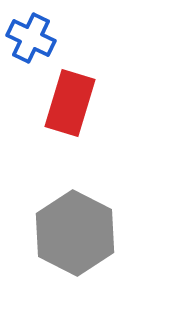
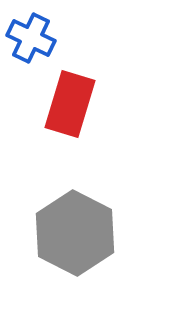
red rectangle: moved 1 px down
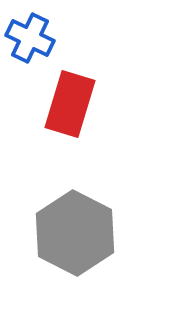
blue cross: moved 1 px left
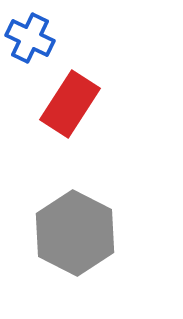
red rectangle: rotated 16 degrees clockwise
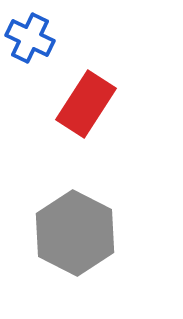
red rectangle: moved 16 px right
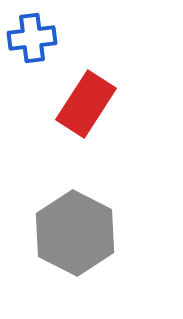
blue cross: moved 2 px right; rotated 33 degrees counterclockwise
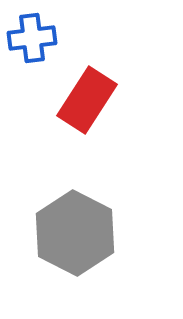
red rectangle: moved 1 px right, 4 px up
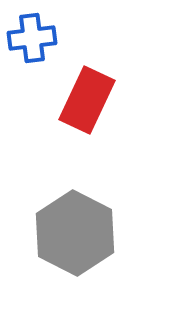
red rectangle: rotated 8 degrees counterclockwise
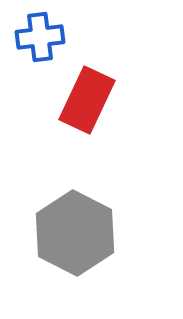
blue cross: moved 8 px right, 1 px up
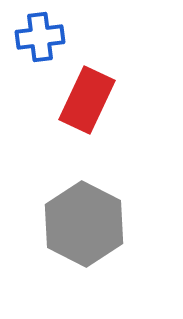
gray hexagon: moved 9 px right, 9 px up
